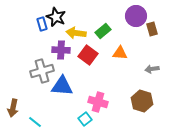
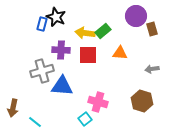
blue rectangle: rotated 32 degrees clockwise
yellow arrow: moved 9 px right
red square: rotated 36 degrees counterclockwise
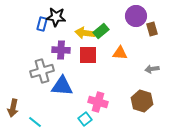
black star: rotated 18 degrees counterclockwise
green rectangle: moved 2 px left
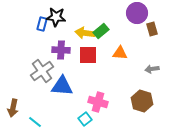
purple circle: moved 1 px right, 3 px up
gray cross: rotated 20 degrees counterclockwise
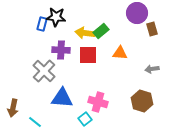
gray cross: moved 2 px right; rotated 10 degrees counterclockwise
blue triangle: moved 12 px down
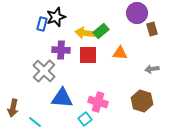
black star: rotated 24 degrees counterclockwise
